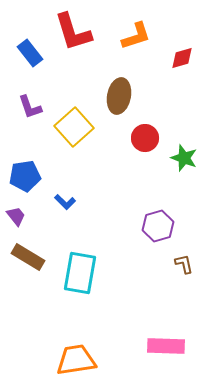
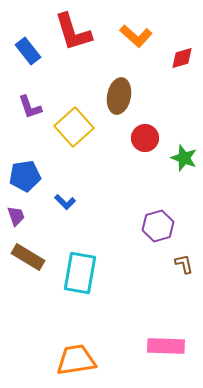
orange L-shape: rotated 60 degrees clockwise
blue rectangle: moved 2 px left, 2 px up
purple trapezoid: rotated 20 degrees clockwise
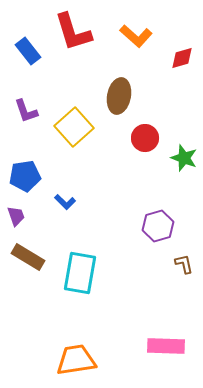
purple L-shape: moved 4 px left, 4 px down
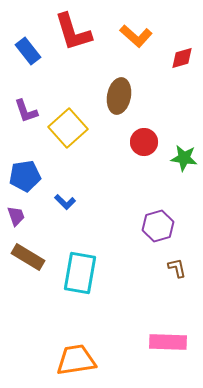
yellow square: moved 6 px left, 1 px down
red circle: moved 1 px left, 4 px down
green star: rotated 12 degrees counterclockwise
brown L-shape: moved 7 px left, 4 px down
pink rectangle: moved 2 px right, 4 px up
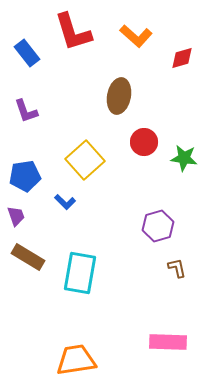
blue rectangle: moved 1 px left, 2 px down
yellow square: moved 17 px right, 32 px down
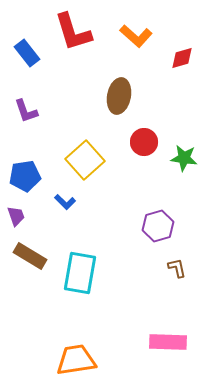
brown rectangle: moved 2 px right, 1 px up
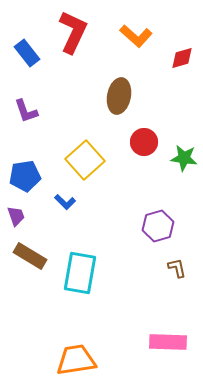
red L-shape: rotated 138 degrees counterclockwise
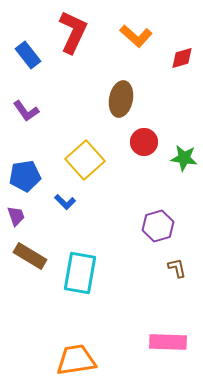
blue rectangle: moved 1 px right, 2 px down
brown ellipse: moved 2 px right, 3 px down
purple L-shape: rotated 16 degrees counterclockwise
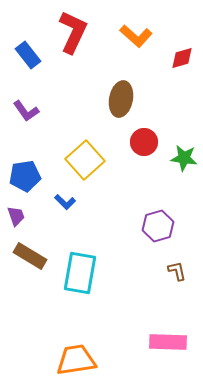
brown L-shape: moved 3 px down
